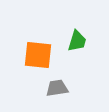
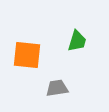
orange square: moved 11 px left
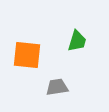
gray trapezoid: moved 1 px up
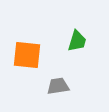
gray trapezoid: moved 1 px right, 1 px up
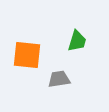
gray trapezoid: moved 1 px right, 7 px up
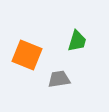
orange square: rotated 16 degrees clockwise
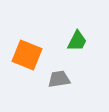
green trapezoid: rotated 10 degrees clockwise
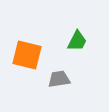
orange square: rotated 8 degrees counterclockwise
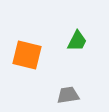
gray trapezoid: moved 9 px right, 16 px down
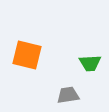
green trapezoid: moved 13 px right, 22 px down; rotated 60 degrees clockwise
